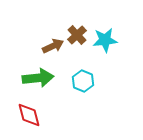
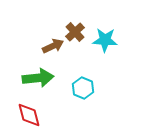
brown cross: moved 2 px left, 3 px up
cyan star: rotated 10 degrees clockwise
cyan hexagon: moved 7 px down
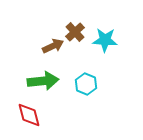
green arrow: moved 5 px right, 3 px down
cyan hexagon: moved 3 px right, 4 px up
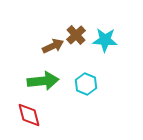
brown cross: moved 1 px right, 3 px down
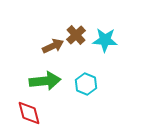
green arrow: moved 2 px right
red diamond: moved 2 px up
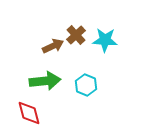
cyan hexagon: moved 1 px down
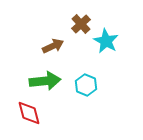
brown cross: moved 5 px right, 11 px up
cyan star: moved 1 px right, 1 px down; rotated 25 degrees clockwise
